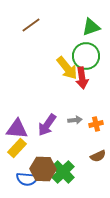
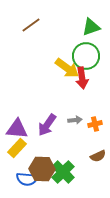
yellow arrow: rotated 15 degrees counterclockwise
orange cross: moved 1 px left
brown hexagon: moved 1 px left
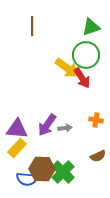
brown line: moved 1 px right, 1 px down; rotated 54 degrees counterclockwise
green circle: moved 1 px up
red arrow: rotated 25 degrees counterclockwise
gray arrow: moved 10 px left, 8 px down
orange cross: moved 1 px right, 4 px up; rotated 24 degrees clockwise
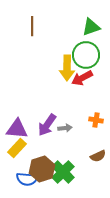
yellow arrow: rotated 55 degrees clockwise
red arrow: rotated 95 degrees clockwise
brown hexagon: rotated 20 degrees counterclockwise
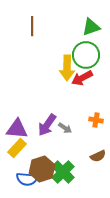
gray arrow: rotated 40 degrees clockwise
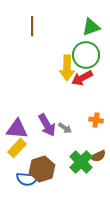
purple arrow: rotated 65 degrees counterclockwise
green cross: moved 18 px right, 10 px up
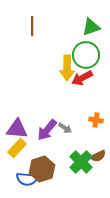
purple arrow: moved 5 px down; rotated 70 degrees clockwise
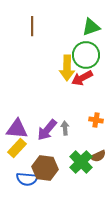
gray arrow: rotated 128 degrees counterclockwise
brown hexagon: moved 3 px right, 1 px up; rotated 25 degrees clockwise
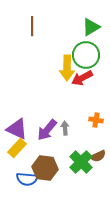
green triangle: rotated 12 degrees counterclockwise
purple triangle: rotated 20 degrees clockwise
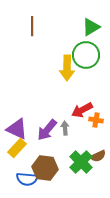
red arrow: moved 32 px down
